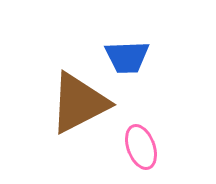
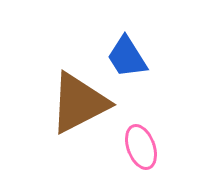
blue trapezoid: rotated 60 degrees clockwise
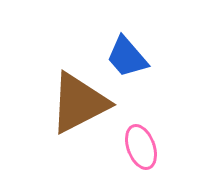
blue trapezoid: rotated 9 degrees counterclockwise
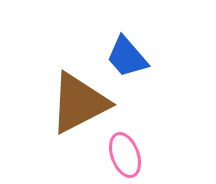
pink ellipse: moved 16 px left, 8 px down
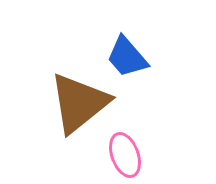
brown triangle: rotated 12 degrees counterclockwise
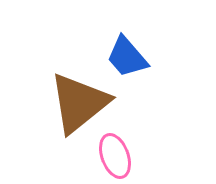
pink ellipse: moved 10 px left, 1 px down
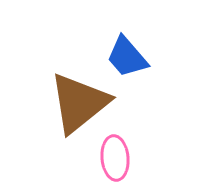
pink ellipse: moved 2 px down; rotated 15 degrees clockwise
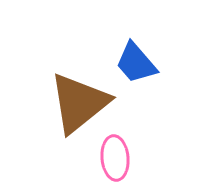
blue trapezoid: moved 9 px right, 6 px down
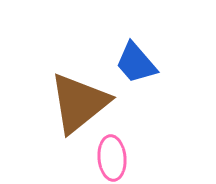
pink ellipse: moved 3 px left
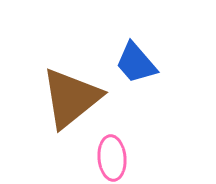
brown triangle: moved 8 px left, 5 px up
